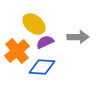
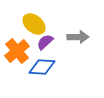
purple semicircle: rotated 18 degrees counterclockwise
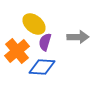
purple semicircle: rotated 30 degrees counterclockwise
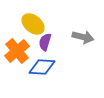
yellow ellipse: moved 1 px left
gray arrow: moved 5 px right; rotated 15 degrees clockwise
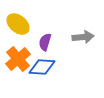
yellow ellipse: moved 15 px left
gray arrow: rotated 20 degrees counterclockwise
orange cross: moved 1 px right, 8 px down
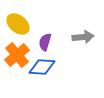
orange cross: moved 1 px left, 4 px up
